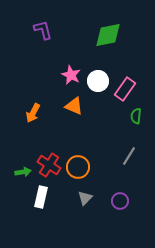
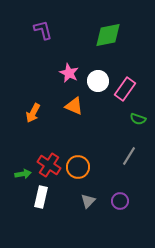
pink star: moved 2 px left, 2 px up
green semicircle: moved 2 px right, 3 px down; rotated 77 degrees counterclockwise
green arrow: moved 2 px down
gray triangle: moved 3 px right, 3 px down
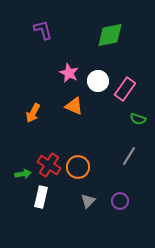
green diamond: moved 2 px right
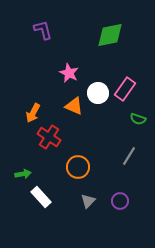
white circle: moved 12 px down
red cross: moved 28 px up
white rectangle: rotated 55 degrees counterclockwise
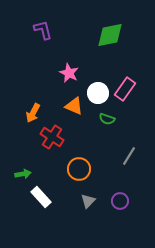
green semicircle: moved 31 px left
red cross: moved 3 px right
orange circle: moved 1 px right, 2 px down
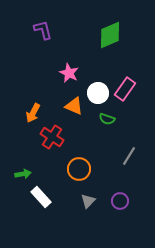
green diamond: rotated 12 degrees counterclockwise
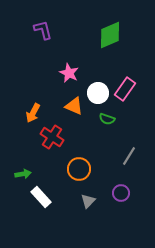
purple circle: moved 1 px right, 8 px up
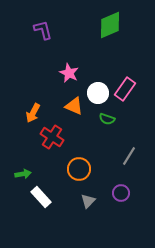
green diamond: moved 10 px up
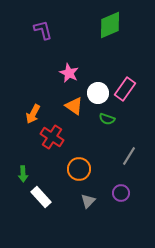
orange triangle: rotated 12 degrees clockwise
orange arrow: moved 1 px down
green arrow: rotated 98 degrees clockwise
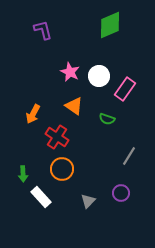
pink star: moved 1 px right, 1 px up
white circle: moved 1 px right, 17 px up
red cross: moved 5 px right
orange circle: moved 17 px left
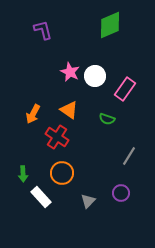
white circle: moved 4 px left
orange triangle: moved 5 px left, 4 px down
orange circle: moved 4 px down
